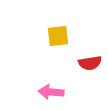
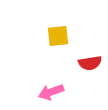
pink arrow: rotated 25 degrees counterclockwise
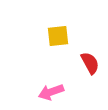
red semicircle: rotated 110 degrees counterclockwise
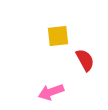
red semicircle: moved 5 px left, 3 px up
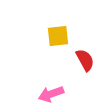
pink arrow: moved 2 px down
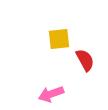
yellow square: moved 1 px right, 3 px down
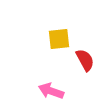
pink arrow: moved 3 px up; rotated 40 degrees clockwise
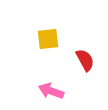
yellow square: moved 11 px left
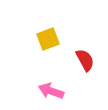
yellow square: rotated 15 degrees counterclockwise
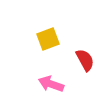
pink arrow: moved 7 px up
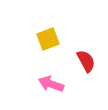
red semicircle: moved 1 px right, 1 px down
